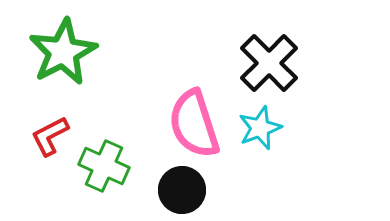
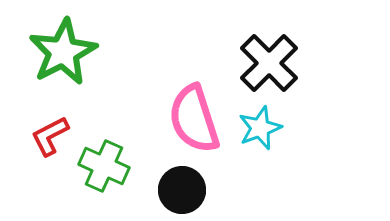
pink semicircle: moved 5 px up
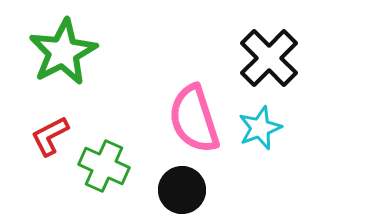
black cross: moved 5 px up
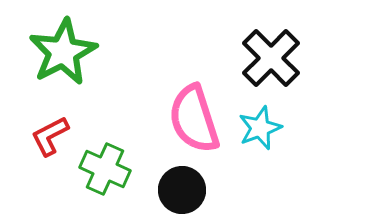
black cross: moved 2 px right
green cross: moved 1 px right, 3 px down
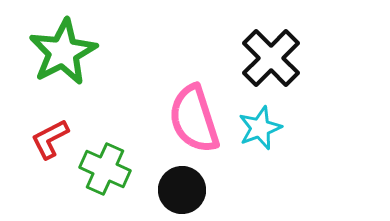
red L-shape: moved 3 px down
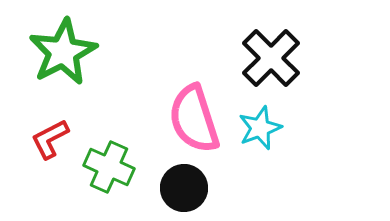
green cross: moved 4 px right, 2 px up
black circle: moved 2 px right, 2 px up
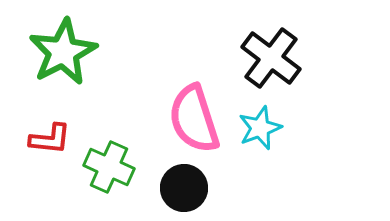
black cross: rotated 8 degrees counterclockwise
red L-shape: rotated 147 degrees counterclockwise
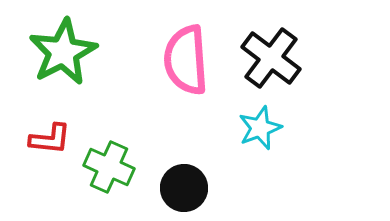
pink semicircle: moved 8 px left, 59 px up; rotated 14 degrees clockwise
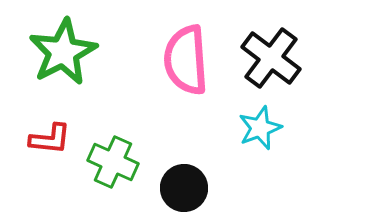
green cross: moved 4 px right, 5 px up
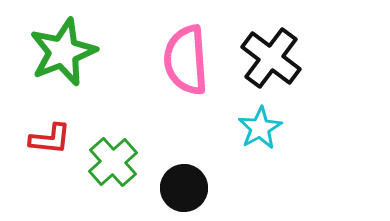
green star: rotated 6 degrees clockwise
cyan star: rotated 9 degrees counterclockwise
green cross: rotated 24 degrees clockwise
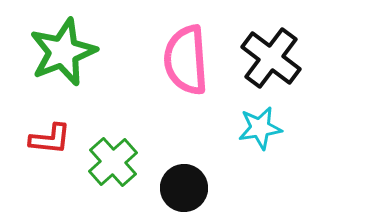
cyan star: rotated 21 degrees clockwise
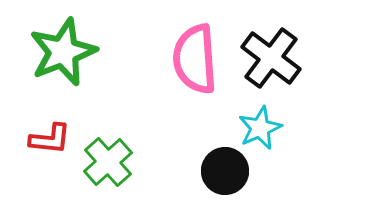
pink semicircle: moved 9 px right, 1 px up
cyan star: rotated 15 degrees counterclockwise
green cross: moved 5 px left
black circle: moved 41 px right, 17 px up
